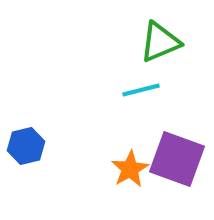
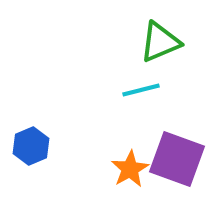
blue hexagon: moved 5 px right; rotated 9 degrees counterclockwise
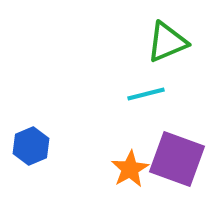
green triangle: moved 7 px right
cyan line: moved 5 px right, 4 px down
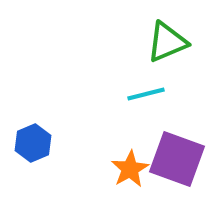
blue hexagon: moved 2 px right, 3 px up
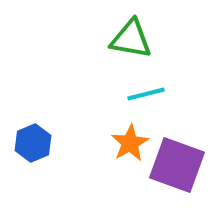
green triangle: moved 36 px left, 3 px up; rotated 33 degrees clockwise
purple square: moved 6 px down
orange star: moved 26 px up
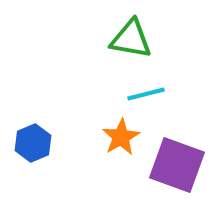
orange star: moved 9 px left, 6 px up
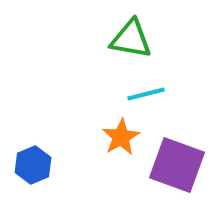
blue hexagon: moved 22 px down
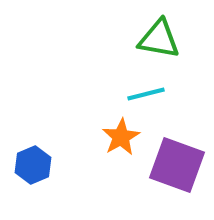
green triangle: moved 28 px right
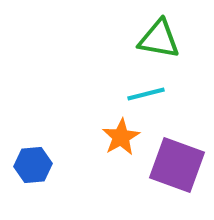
blue hexagon: rotated 18 degrees clockwise
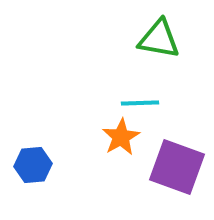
cyan line: moved 6 px left, 9 px down; rotated 12 degrees clockwise
purple square: moved 2 px down
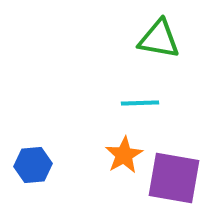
orange star: moved 3 px right, 18 px down
purple square: moved 3 px left, 11 px down; rotated 10 degrees counterclockwise
